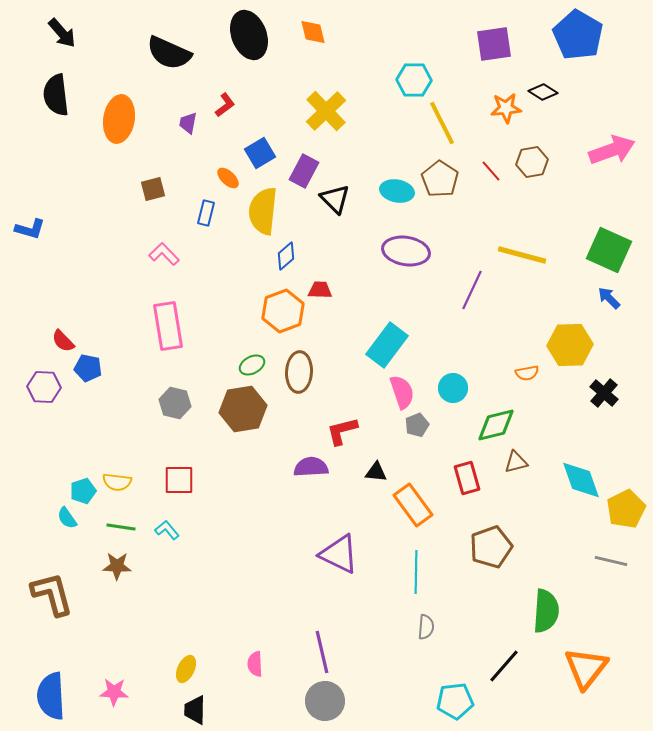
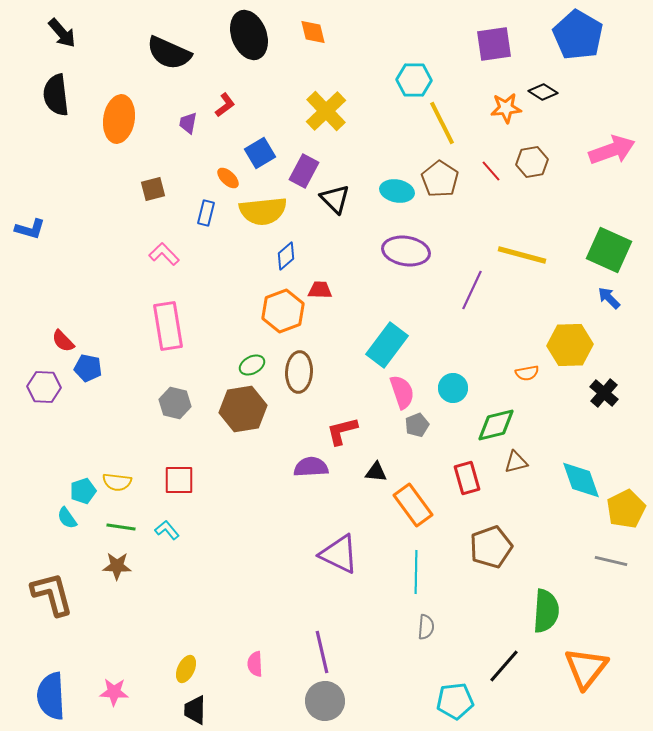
yellow semicircle at (263, 211): rotated 102 degrees counterclockwise
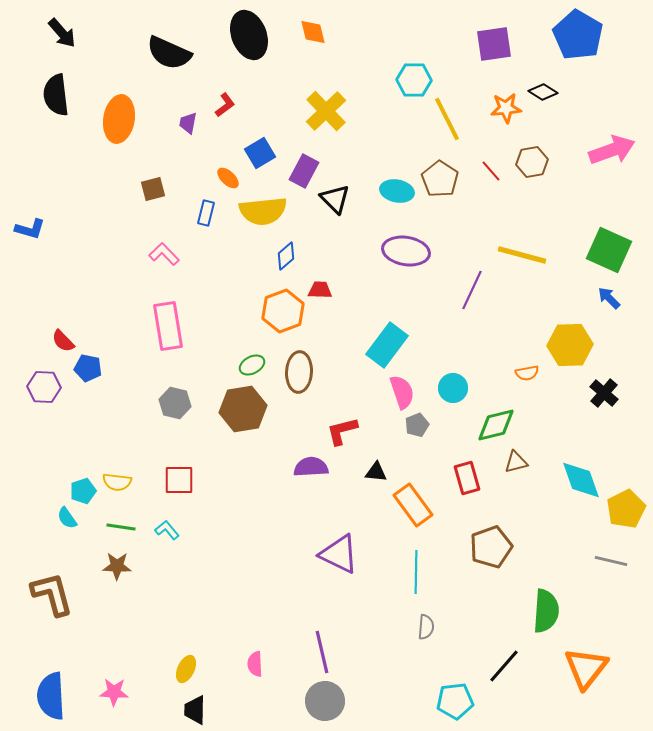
yellow line at (442, 123): moved 5 px right, 4 px up
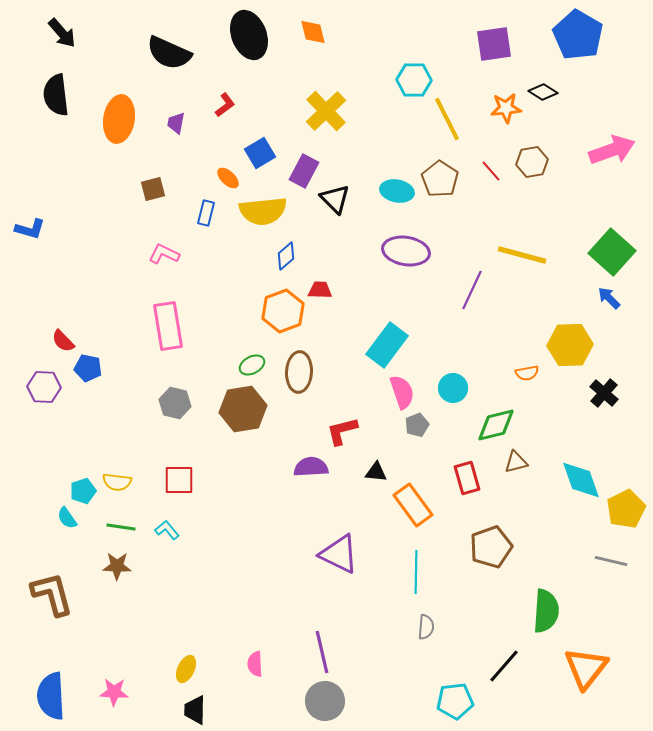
purple trapezoid at (188, 123): moved 12 px left
green square at (609, 250): moved 3 px right, 2 px down; rotated 18 degrees clockwise
pink L-shape at (164, 254): rotated 20 degrees counterclockwise
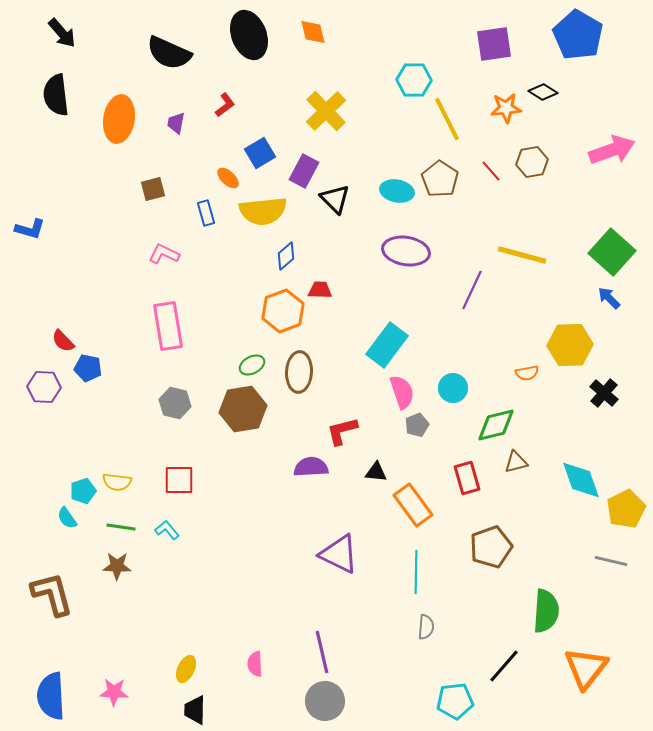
blue rectangle at (206, 213): rotated 30 degrees counterclockwise
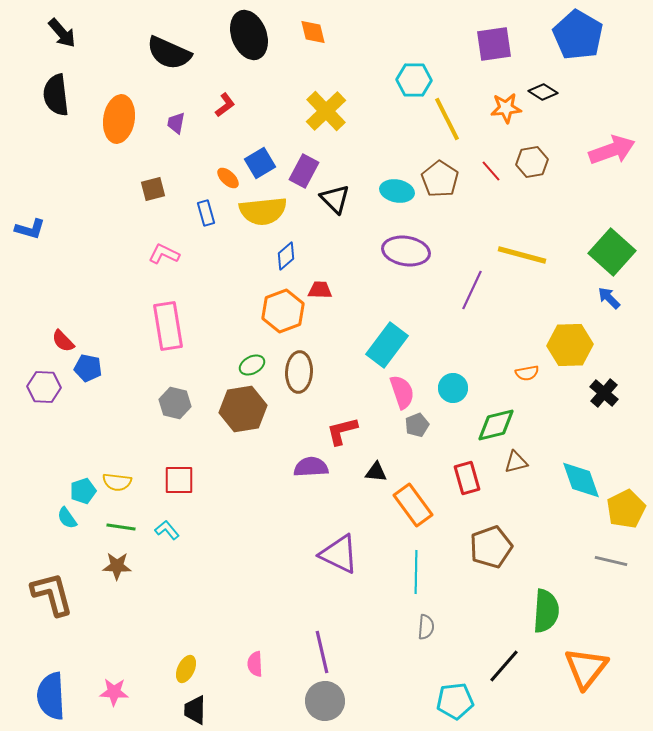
blue square at (260, 153): moved 10 px down
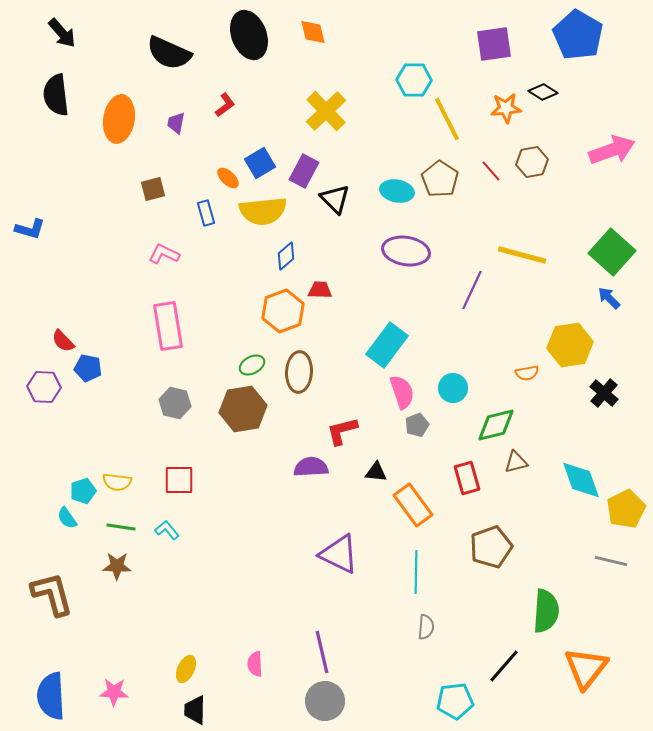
yellow hexagon at (570, 345): rotated 6 degrees counterclockwise
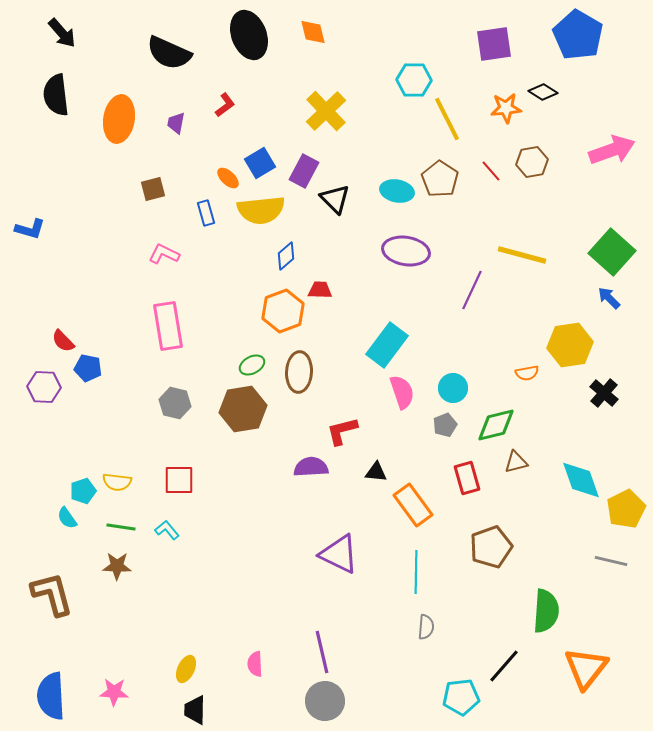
yellow semicircle at (263, 211): moved 2 px left, 1 px up
gray pentagon at (417, 425): moved 28 px right
cyan pentagon at (455, 701): moved 6 px right, 4 px up
